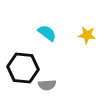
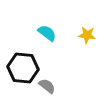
gray semicircle: moved 1 px down; rotated 138 degrees counterclockwise
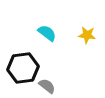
black hexagon: rotated 12 degrees counterclockwise
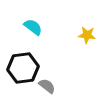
cyan semicircle: moved 14 px left, 6 px up
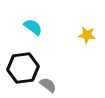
gray semicircle: moved 1 px right, 1 px up
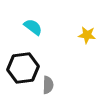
gray semicircle: rotated 54 degrees clockwise
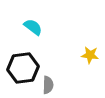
yellow star: moved 3 px right, 20 px down
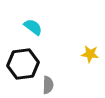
yellow star: moved 1 px up
black hexagon: moved 4 px up
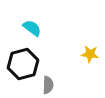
cyan semicircle: moved 1 px left, 1 px down
black hexagon: rotated 8 degrees counterclockwise
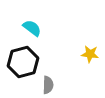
black hexagon: moved 2 px up
